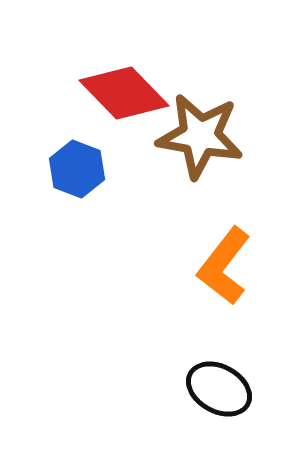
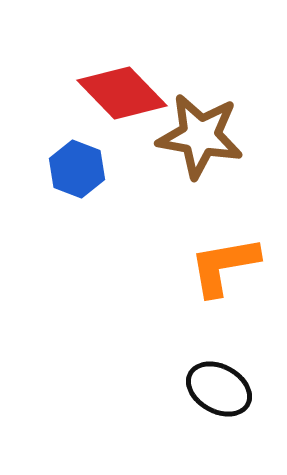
red diamond: moved 2 px left
orange L-shape: rotated 42 degrees clockwise
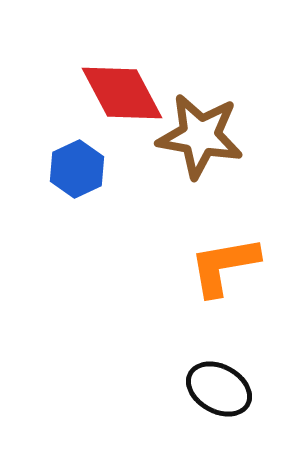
red diamond: rotated 16 degrees clockwise
blue hexagon: rotated 14 degrees clockwise
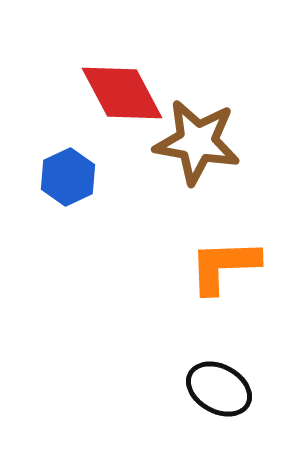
brown star: moved 3 px left, 6 px down
blue hexagon: moved 9 px left, 8 px down
orange L-shape: rotated 8 degrees clockwise
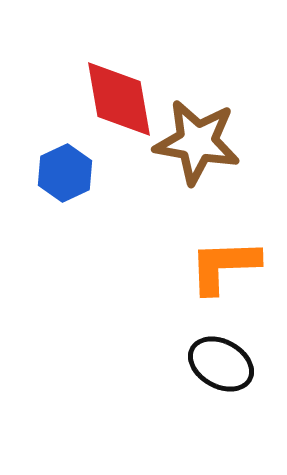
red diamond: moved 3 px left, 6 px down; rotated 18 degrees clockwise
blue hexagon: moved 3 px left, 4 px up
black ellipse: moved 2 px right, 25 px up
